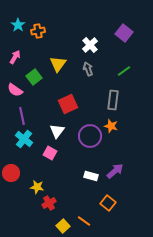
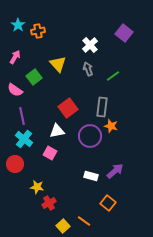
yellow triangle: rotated 18 degrees counterclockwise
green line: moved 11 px left, 5 px down
gray rectangle: moved 11 px left, 7 px down
red square: moved 4 px down; rotated 12 degrees counterclockwise
white triangle: rotated 42 degrees clockwise
red circle: moved 4 px right, 9 px up
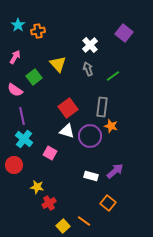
white triangle: moved 10 px right; rotated 28 degrees clockwise
red circle: moved 1 px left, 1 px down
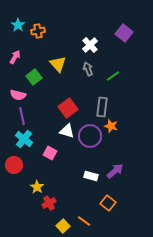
pink semicircle: moved 3 px right, 5 px down; rotated 21 degrees counterclockwise
yellow star: rotated 24 degrees clockwise
